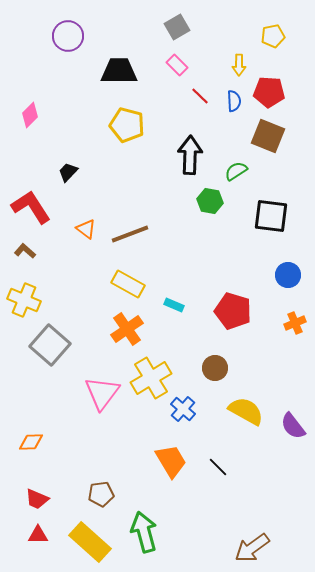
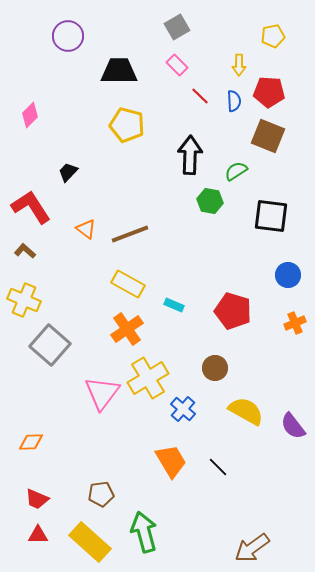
yellow cross at (151, 378): moved 3 px left
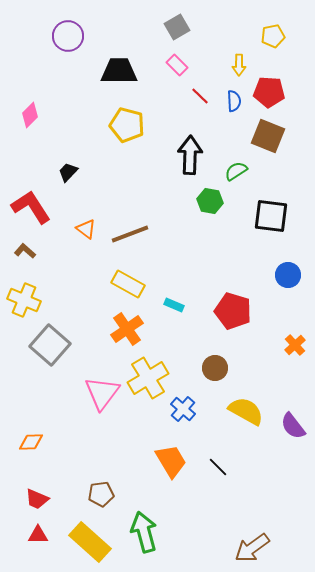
orange cross at (295, 323): moved 22 px down; rotated 20 degrees counterclockwise
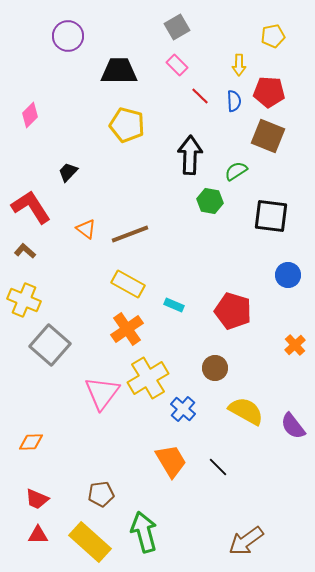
brown arrow at (252, 548): moved 6 px left, 7 px up
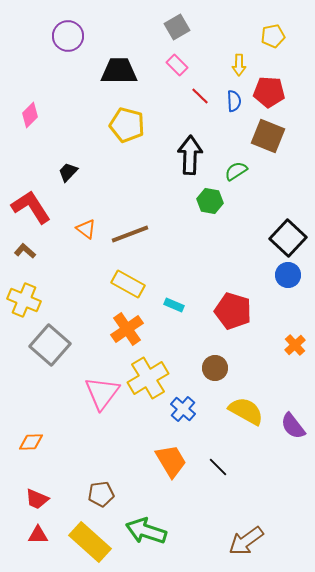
black square at (271, 216): moved 17 px right, 22 px down; rotated 36 degrees clockwise
green arrow at (144, 532): moved 2 px right, 1 px up; rotated 57 degrees counterclockwise
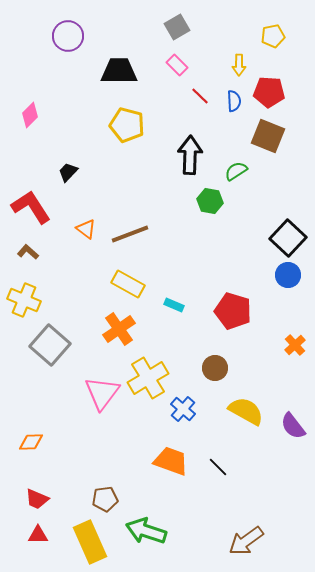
brown L-shape at (25, 251): moved 3 px right, 1 px down
orange cross at (127, 329): moved 8 px left
orange trapezoid at (171, 461): rotated 39 degrees counterclockwise
brown pentagon at (101, 494): moved 4 px right, 5 px down
yellow rectangle at (90, 542): rotated 24 degrees clockwise
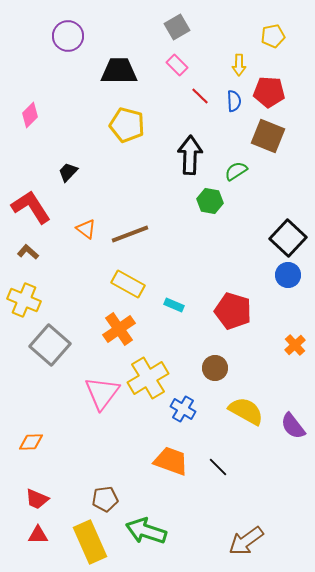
blue cross at (183, 409): rotated 10 degrees counterclockwise
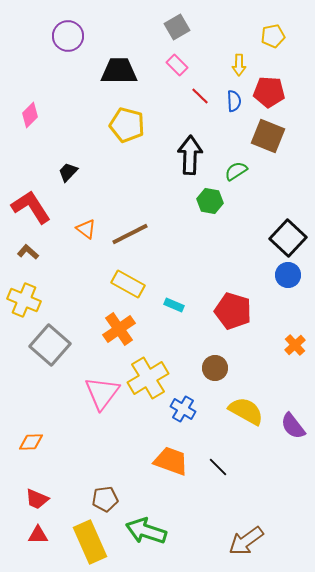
brown line at (130, 234): rotated 6 degrees counterclockwise
